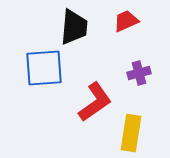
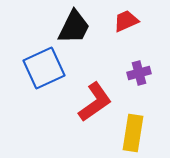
black trapezoid: rotated 21 degrees clockwise
blue square: rotated 21 degrees counterclockwise
yellow rectangle: moved 2 px right
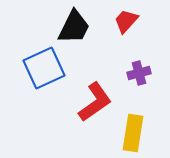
red trapezoid: rotated 24 degrees counterclockwise
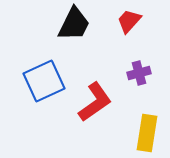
red trapezoid: moved 3 px right
black trapezoid: moved 3 px up
blue square: moved 13 px down
yellow rectangle: moved 14 px right
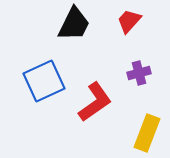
yellow rectangle: rotated 12 degrees clockwise
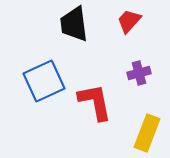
black trapezoid: rotated 147 degrees clockwise
red L-shape: rotated 66 degrees counterclockwise
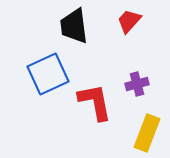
black trapezoid: moved 2 px down
purple cross: moved 2 px left, 11 px down
blue square: moved 4 px right, 7 px up
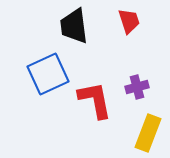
red trapezoid: rotated 120 degrees clockwise
purple cross: moved 3 px down
red L-shape: moved 2 px up
yellow rectangle: moved 1 px right
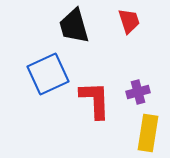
black trapezoid: rotated 9 degrees counterclockwise
purple cross: moved 1 px right, 5 px down
red L-shape: rotated 9 degrees clockwise
yellow rectangle: rotated 12 degrees counterclockwise
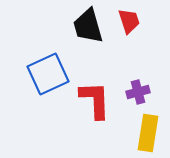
black trapezoid: moved 14 px right
